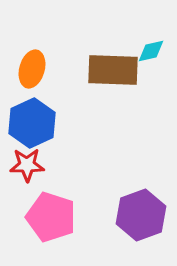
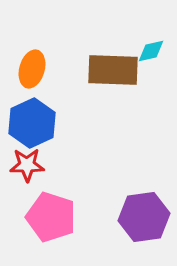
purple hexagon: moved 3 px right, 2 px down; rotated 12 degrees clockwise
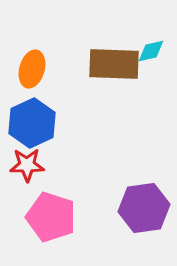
brown rectangle: moved 1 px right, 6 px up
purple hexagon: moved 9 px up
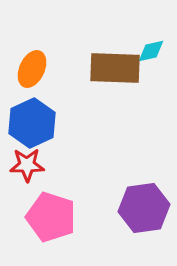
brown rectangle: moved 1 px right, 4 px down
orange ellipse: rotated 9 degrees clockwise
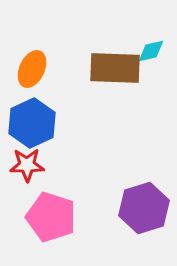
purple hexagon: rotated 9 degrees counterclockwise
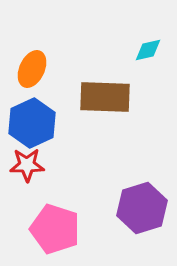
cyan diamond: moved 3 px left, 1 px up
brown rectangle: moved 10 px left, 29 px down
purple hexagon: moved 2 px left
pink pentagon: moved 4 px right, 12 px down
